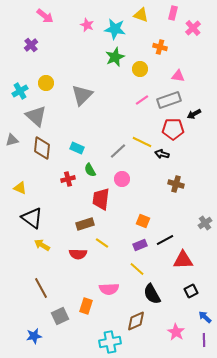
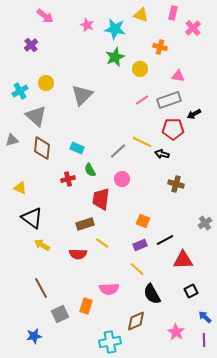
gray square at (60, 316): moved 2 px up
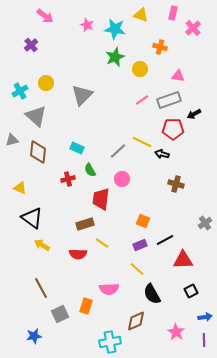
brown diamond at (42, 148): moved 4 px left, 4 px down
blue arrow at (205, 317): rotated 128 degrees clockwise
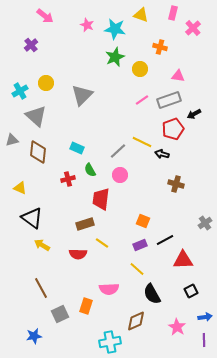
red pentagon at (173, 129): rotated 20 degrees counterclockwise
pink circle at (122, 179): moved 2 px left, 4 px up
pink star at (176, 332): moved 1 px right, 5 px up
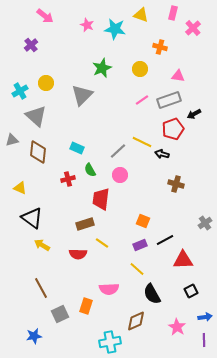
green star at (115, 57): moved 13 px left, 11 px down
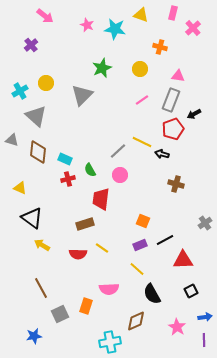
gray rectangle at (169, 100): moved 2 px right; rotated 50 degrees counterclockwise
gray triangle at (12, 140): rotated 32 degrees clockwise
cyan rectangle at (77, 148): moved 12 px left, 11 px down
yellow line at (102, 243): moved 5 px down
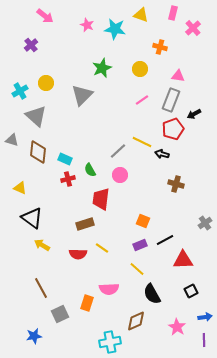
orange rectangle at (86, 306): moved 1 px right, 3 px up
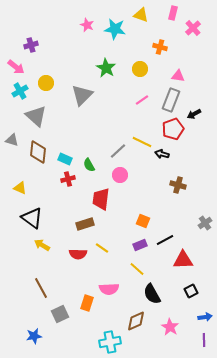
pink arrow at (45, 16): moved 29 px left, 51 px down
purple cross at (31, 45): rotated 24 degrees clockwise
green star at (102, 68): moved 4 px right; rotated 18 degrees counterclockwise
green semicircle at (90, 170): moved 1 px left, 5 px up
brown cross at (176, 184): moved 2 px right, 1 px down
pink star at (177, 327): moved 7 px left
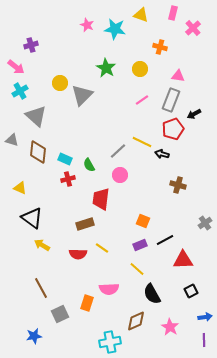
yellow circle at (46, 83): moved 14 px right
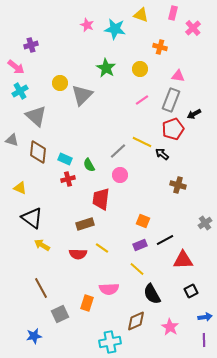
black arrow at (162, 154): rotated 24 degrees clockwise
